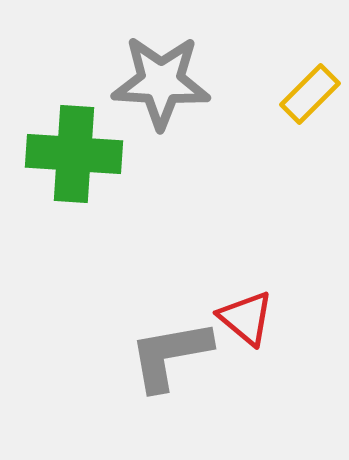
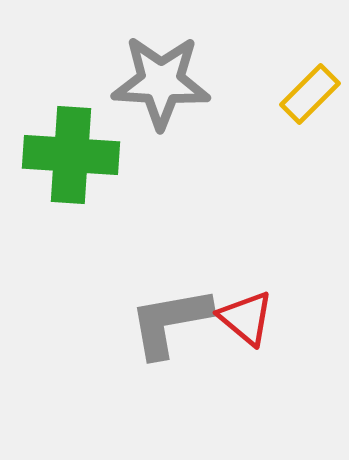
green cross: moved 3 px left, 1 px down
gray L-shape: moved 33 px up
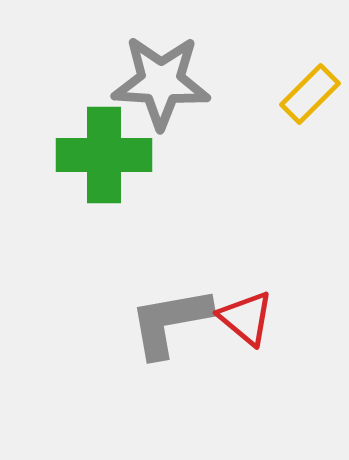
green cross: moved 33 px right; rotated 4 degrees counterclockwise
